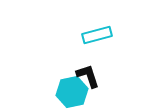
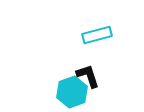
cyan hexagon: rotated 8 degrees counterclockwise
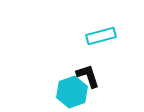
cyan rectangle: moved 4 px right, 1 px down
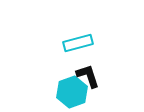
cyan rectangle: moved 23 px left, 7 px down
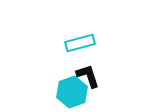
cyan rectangle: moved 2 px right
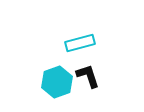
cyan hexagon: moved 15 px left, 10 px up
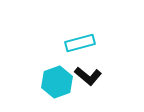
black L-shape: rotated 148 degrees clockwise
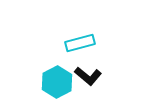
cyan hexagon: rotated 8 degrees counterclockwise
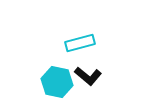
cyan hexagon: rotated 20 degrees counterclockwise
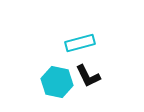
black L-shape: rotated 24 degrees clockwise
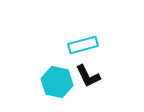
cyan rectangle: moved 3 px right, 2 px down
